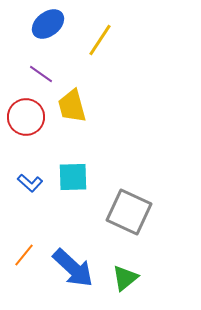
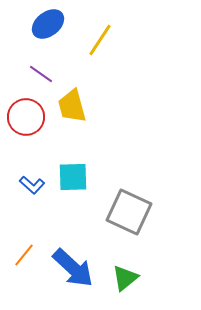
blue L-shape: moved 2 px right, 2 px down
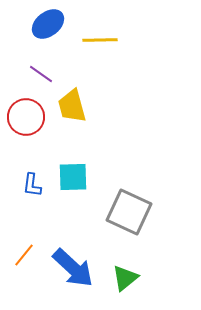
yellow line: rotated 56 degrees clockwise
blue L-shape: rotated 55 degrees clockwise
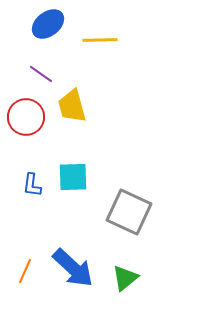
orange line: moved 1 px right, 16 px down; rotated 15 degrees counterclockwise
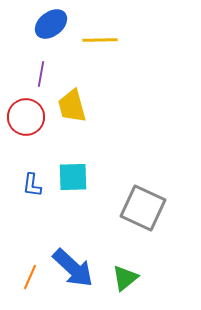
blue ellipse: moved 3 px right
purple line: rotated 65 degrees clockwise
gray square: moved 14 px right, 4 px up
orange line: moved 5 px right, 6 px down
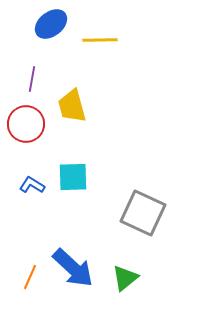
purple line: moved 9 px left, 5 px down
red circle: moved 7 px down
blue L-shape: rotated 115 degrees clockwise
gray square: moved 5 px down
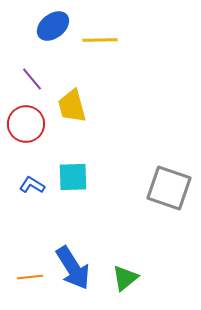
blue ellipse: moved 2 px right, 2 px down
purple line: rotated 50 degrees counterclockwise
gray square: moved 26 px right, 25 px up; rotated 6 degrees counterclockwise
blue arrow: rotated 15 degrees clockwise
orange line: rotated 60 degrees clockwise
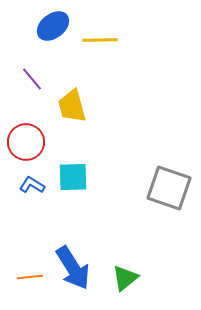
red circle: moved 18 px down
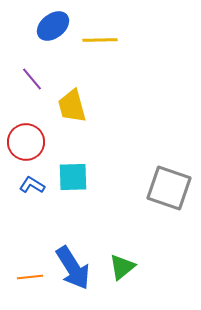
green triangle: moved 3 px left, 11 px up
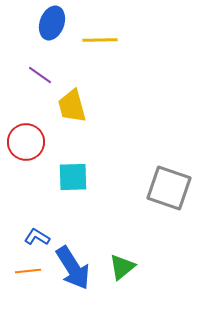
blue ellipse: moved 1 px left, 3 px up; rotated 32 degrees counterclockwise
purple line: moved 8 px right, 4 px up; rotated 15 degrees counterclockwise
blue L-shape: moved 5 px right, 52 px down
orange line: moved 2 px left, 6 px up
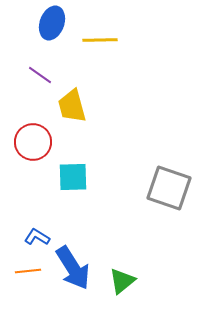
red circle: moved 7 px right
green triangle: moved 14 px down
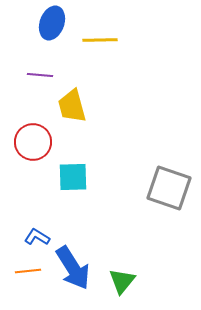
purple line: rotated 30 degrees counterclockwise
green triangle: rotated 12 degrees counterclockwise
